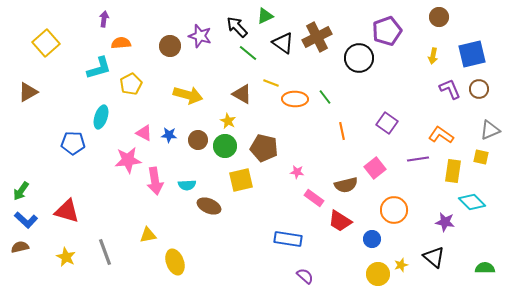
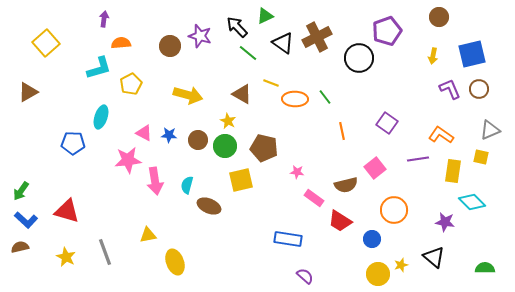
cyan semicircle at (187, 185): rotated 108 degrees clockwise
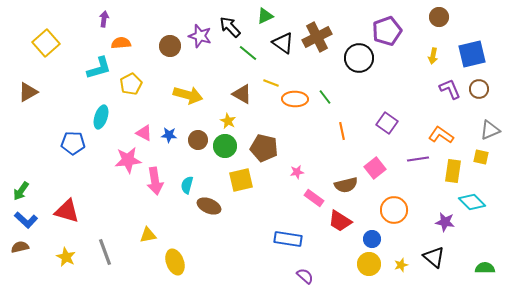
black arrow at (237, 27): moved 7 px left
pink star at (297, 172): rotated 16 degrees counterclockwise
yellow circle at (378, 274): moved 9 px left, 10 px up
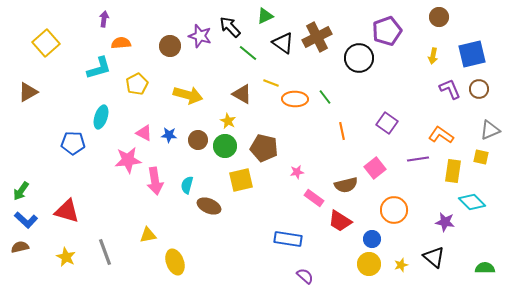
yellow pentagon at (131, 84): moved 6 px right
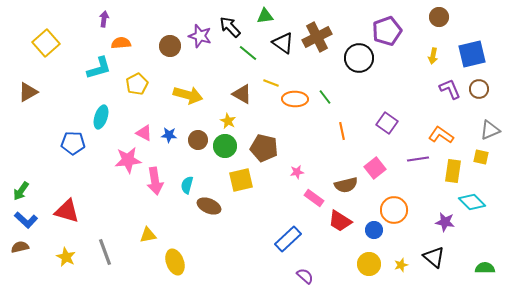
green triangle at (265, 16): rotated 18 degrees clockwise
blue rectangle at (288, 239): rotated 52 degrees counterclockwise
blue circle at (372, 239): moved 2 px right, 9 px up
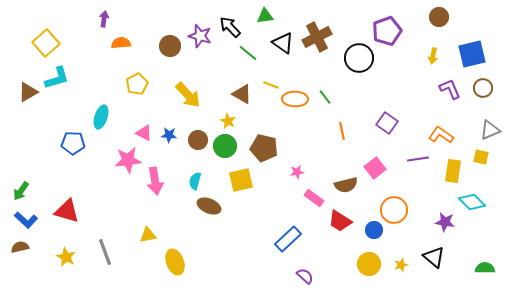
cyan L-shape at (99, 68): moved 42 px left, 10 px down
yellow line at (271, 83): moved 2 px down
brown circle at (479, 89): moved 4 px right, 1 px up
yellow arrow at (188, 95): rotated 32 degrees clockwise
cyan semicircle at (187, 185): moved 8 px right, 4 px up
